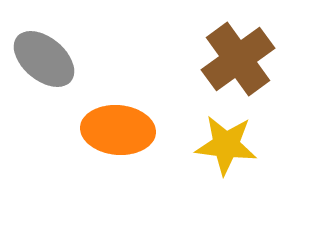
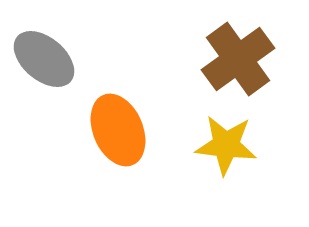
orange ellipse: rotated 62 degrees clockwise
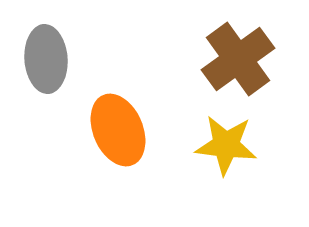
gray ellipse: moved 2 px right; rotated 46 degrees clockwise
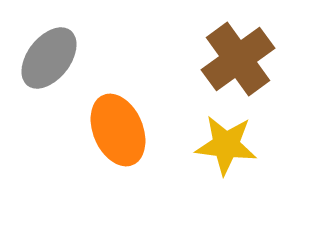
gray ellipse: moved 3 px right, 1 px up; rotated 42 degrees clockwise
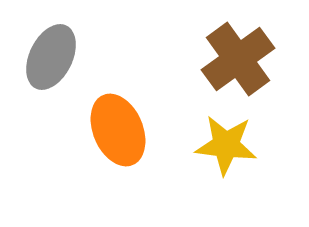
gray ellipse: moved 2 px right, 1 px up; rotated 12 degrees counterclockwise
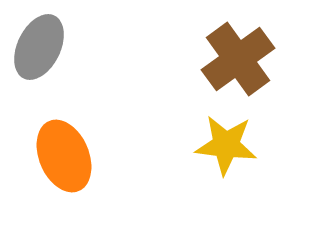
gray ellipse: moved 12 px left, 10 px up
orange ellipse: moved 54 px left, 26 px down
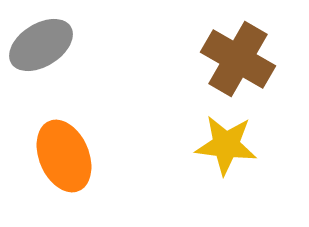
gray ellipse: moved 2 px right, 2 px up; rotated 32 degrees clockwise
brown cross: rotated 24 degrees counterclockwise
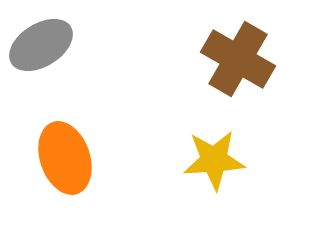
yellow star: moved 12 px left, 15 px down; rotated 10 degrees counterclockwise
orange ellipse: moved 1 px right, 2 px down; rotated 4 degrees clockwise
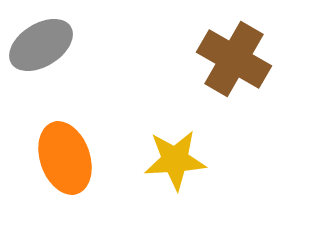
brown cross: moved 4 px left
yellow star: moved 39 px left
